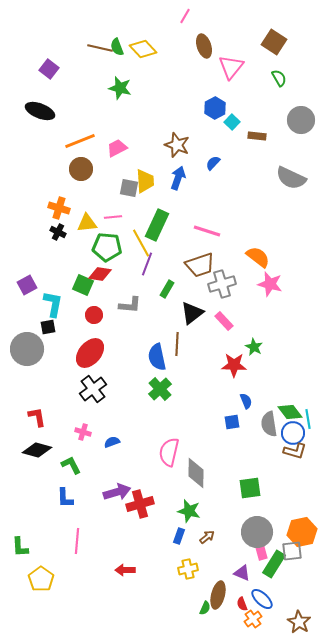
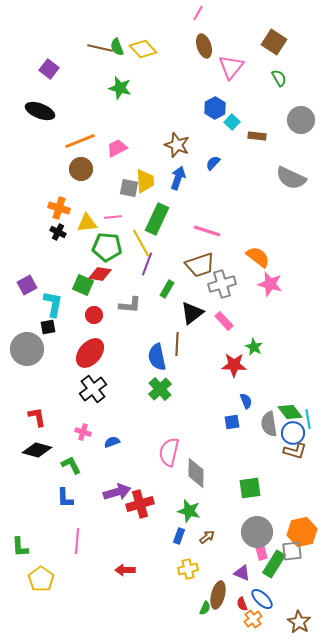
pink line at (185, 16): moved 13 px right, 3 px up
green rectangle at (157, 225): moved 6 px up
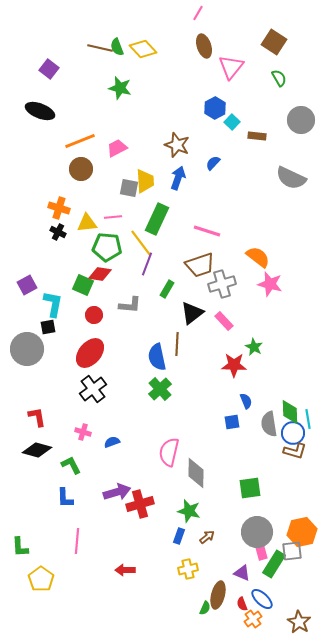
yellow line at (141, 243): rotated 8 degrees counterclockwise
green diamond at (290, 412): rotated 35 degrees clockwise
